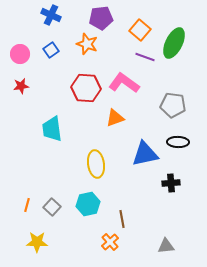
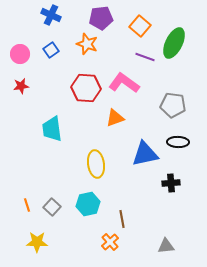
orange square: moved 4 px up
orange line: rotated 32 degrees counterclockwise
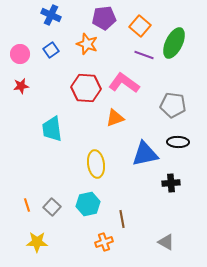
purple pentagon: moved 3 px right
purple line: moved 1 px left, 2 px up
orange cross: moved 6 px left; rotated 24 degrees clockwise
gray triangle: moved 4 px up; rotated 36 degrees clockwise
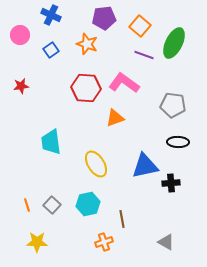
pink circle: moved 19 px up
cyan trapezoid: moved 1 px left, 13 px down
blue triangle: moved 12 px down
yellow ellipse: rotated 24 degrees counterclockwise
gray square: moved 2 px up
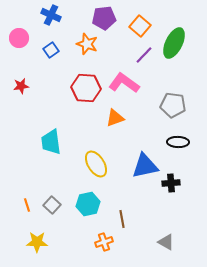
pink circle: moved 1 px left, 3 px down
purple line: rotated 66 degrees counterclockwise
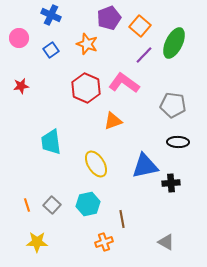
purple pentagon: moved 5 px right; rotated 15 degrees counterclockwise
red hexagon: rotated 20 degrees clockwise
orange triangle: moved 2 px left, 3 px down
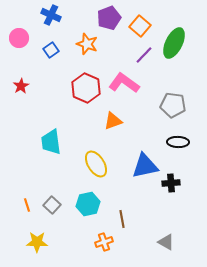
red star: rotated 21 degrees counterclockwise
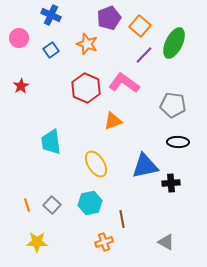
cyan hexagon: moved 2 px right, 1 px up
